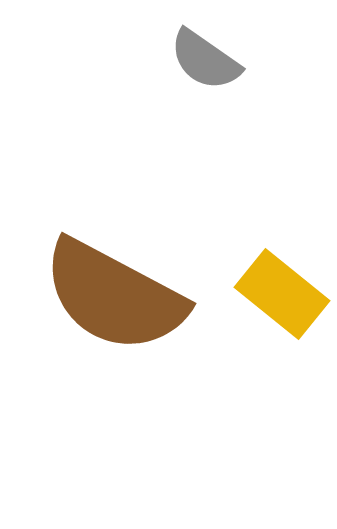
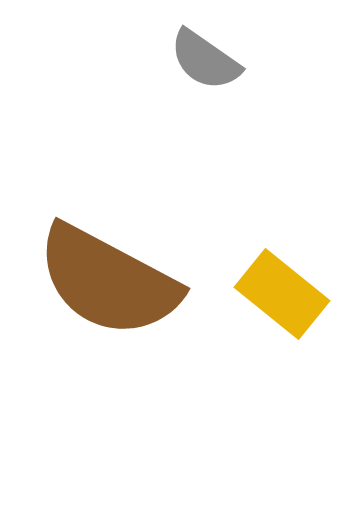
brown semicircle: moved 6 px left, 15 px up
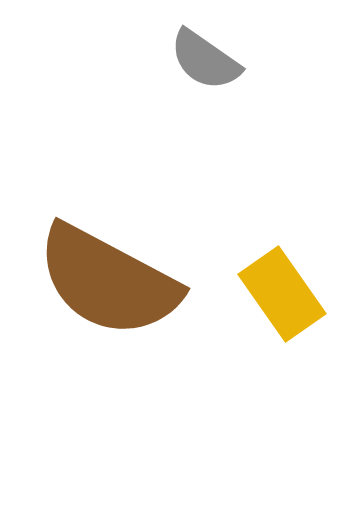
yellow rectangle: rotated 16 degrees clockwise
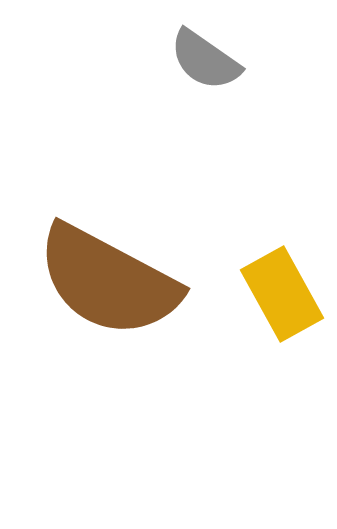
yellow rectangle: rotated 6 degrees clockwise
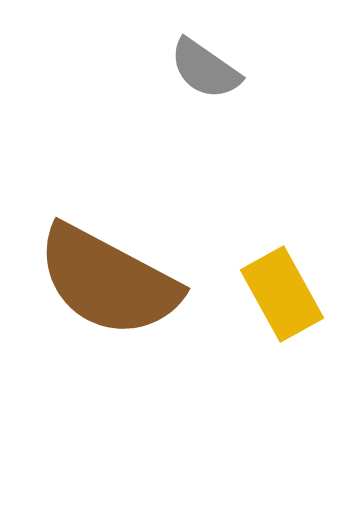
gray semicircle: moved 9 px down
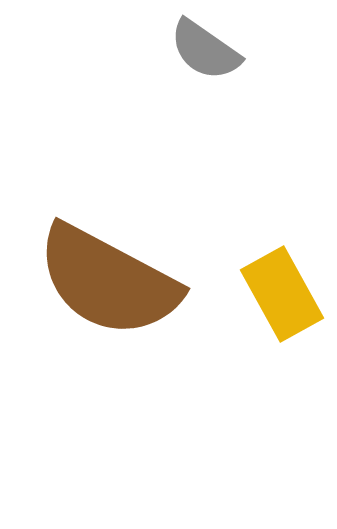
gray semicircle: moved 19 px up
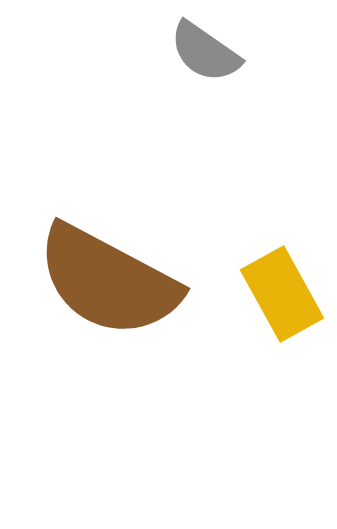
gray semicircle: moved 2 px down
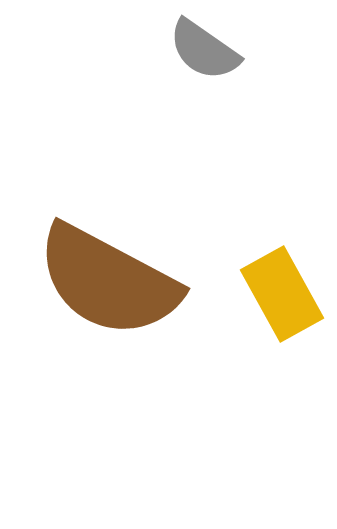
gray semicircle: moved 1 px left, 2 px up
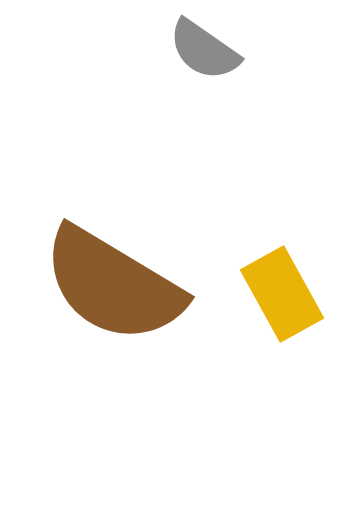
brown semicircle: moved 5 px right, 4 px down; rotated 3 degrees clockwise
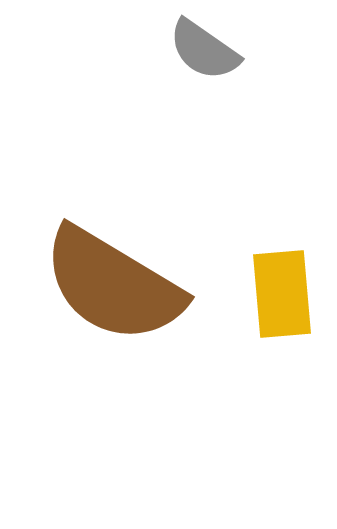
yellow rectangle: rotated 24 degrees clockwise
